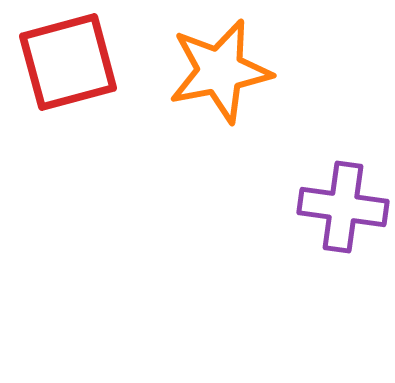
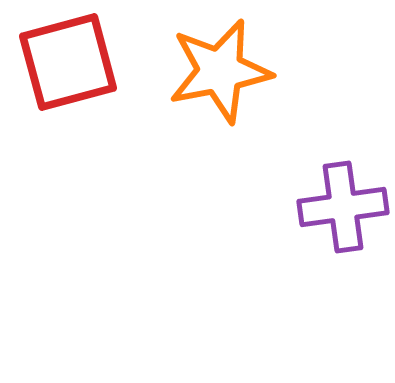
purple cross: rotated 16 degrees counterclockwise
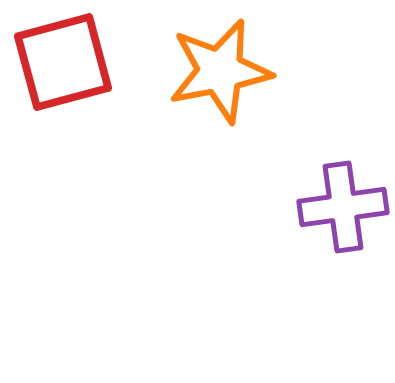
red square: moved 5 px left
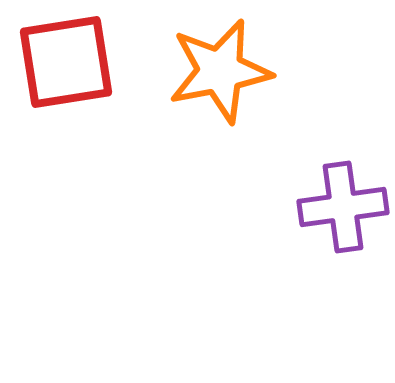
red square: moved 3 px right; rotated 6 degrees clockwise
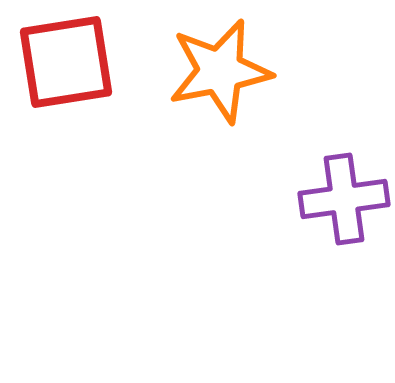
purple cross: moved 1 px right, 8 px up
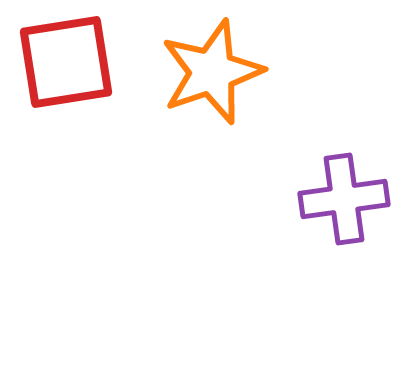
orange star: moved 8 px left, 1 px down; rotated 8 degrees counterclockwise
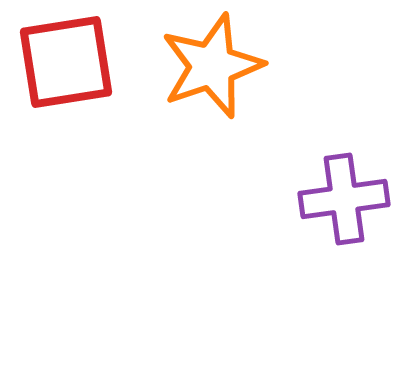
orange star: moved 6 px up
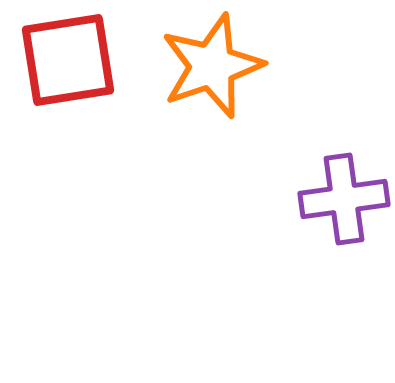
red square: moved 2 px right, 2 px up
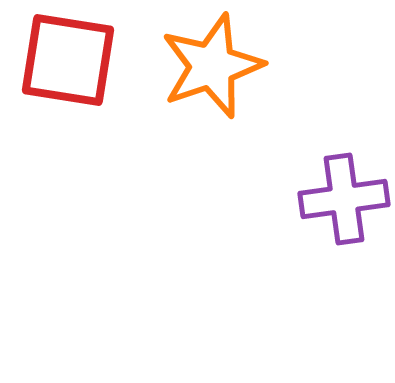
red square: rotated 18 degrees clockwise
